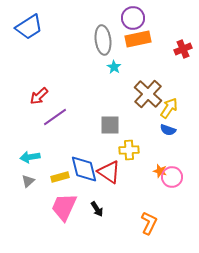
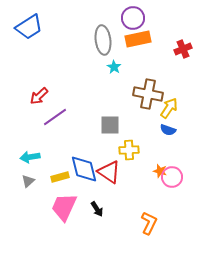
brown cross: rotated 32 degrees counterclockwise
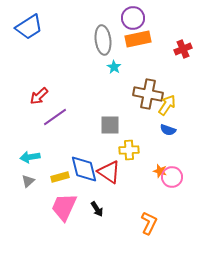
yellow arrow: moved 2 px left, 3 px up
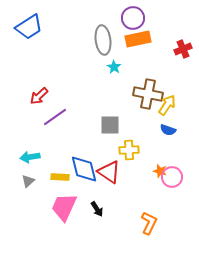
yellow rectangle: rotated 18 degrees clockwise
